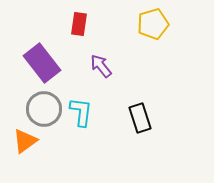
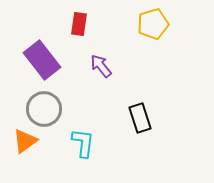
purple rectangle: moved 3 px up
cyan L-shape: moved 2 px right, 31 px down
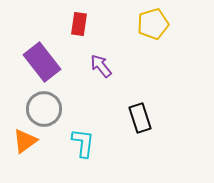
purple rectangle: moved 2 px down
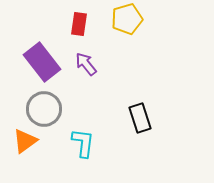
yellow pentagon: moved 26 px left, 5 px up
purple arrow: moved 15 px left, 2 px up
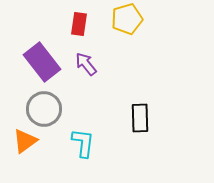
black rectangle: rotated 16 degrees clockwise
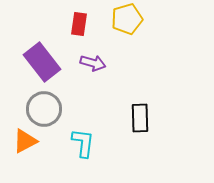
purple arrow: moved 7 px right, 1 px up; rotated 145 degrees clockwise
orange triangle: rotated 8 degrees clockwise
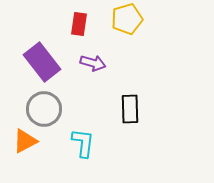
black rectangle: moved 10 px left, 9 px up
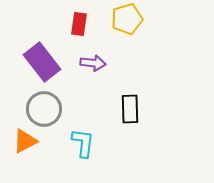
purple arrow: rotated 10 degrees counterclockwise
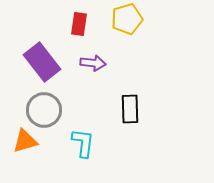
gray circle: moved 1 px down
orange triangle: rotated 12 degrees clockwise
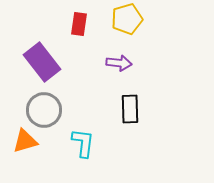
purple arrow: moved 26 px right
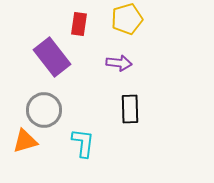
purple rectangle: moved 10 px right, 5 px up
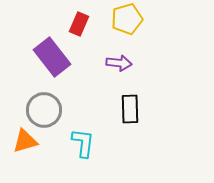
red rectangle: rotated 15 degrees clockwise
